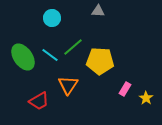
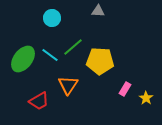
green ellipse: moved 2 px down; rotated 72 degrees clockwise
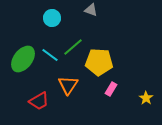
gray triangle: moved 7 px left, 1 px up; rotated 16 degrees clockwise
yellow pentagon: moved 1 px left, 1 px down
pink rectangle: moved 14 px left
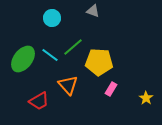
gray triangle: moved 2 px right, 1 px down
orange triangle: rotated 15 degrees counterclockwise
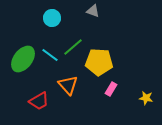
yellow star: rotated 24 degrees counterclockwise
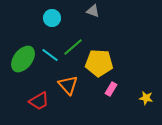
yellow pentagon: moved 1 px down
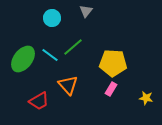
gray triangle: moved 7 px left; rotated 48 degrees clockwise
yellow pentagon: moved 14 px right
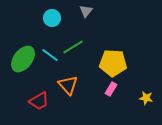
green line: rotated 10 degrees clockwise
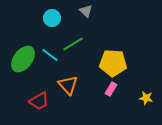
gray triangle: rotated 24 degrees counterclockwise
green line: moved 3 px up
